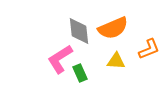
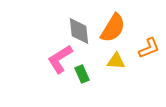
orange semicircle: rotated 36 degrees counterclockwise
orange L-shape: moved 1 px up
green rectangle: moved 2 px right, 1 px down
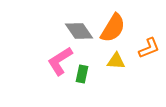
gray diamond: rotated 28 degrees counterclockwise
pink L-shape: moved 2 px down
green rectangle: rotated 36 degrees clockwise
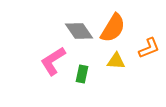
pink L-shape: moved 7 px left
